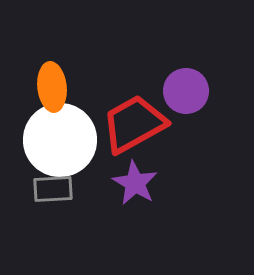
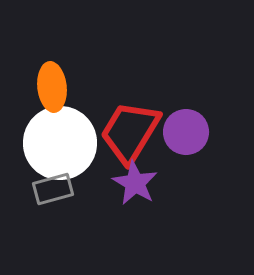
purple circle: moved 41 px down
red trapezoid: moved 4 px left, 8 px down; rotated 30 degrees counterclockwise
white circle: moved 3 px down
gray rectangle: rotated 12 degrees counterclockwise
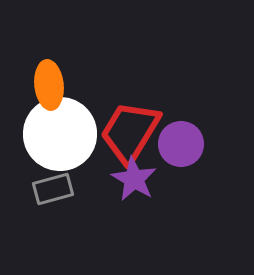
orange ellipse: moved 3 px left, 2 px up
purple circle: moved 5 px left, 12 px down
white circle: moved 9 px up
purple star: moved 1 px left, 4 px up
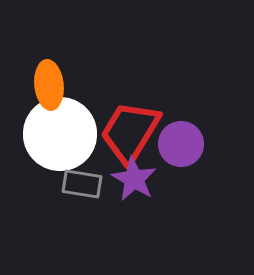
gray rectangle: moved 29 px right, 5 px up; rotated 24 degrees clockwise
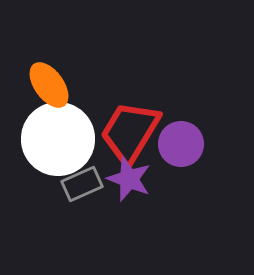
orange ellipse: rotated 30 degrees counterclockwise
white circle: moved 2 px left, 5 px down
purple star: moved 5 px left; rotated 9 degrees counterclockwise
gray rectangle: rotated 33 degrees counterclockwise
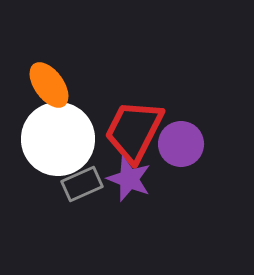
red trapezoid: moved 4 px right, 1 px up; rotated 4 degrees counterclockwise
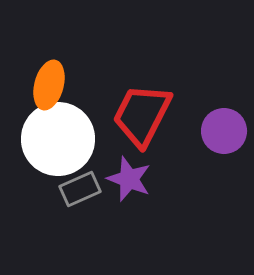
orange ellipse: rotated 51 degrees clockwise
red trapezoid: moved 8 px right, 16 px up
purple circle: moved 43 px right, 13 px up
gray rectangle: moved 2 px left, 5 px down
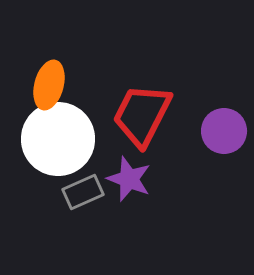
gray rectangle: moved 3 px right, 3 px down
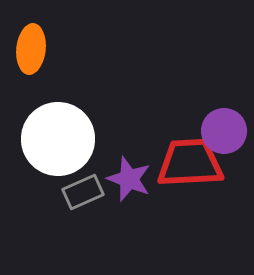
orange ellipse: moved 18 px left, 36 px up; rotated 9 degrees counterclockwise
red trapezoid: moved 48 px right, 48 px down; rotated 60 degrees clockwise
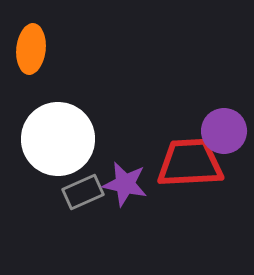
purple star: moved 4 px left, 5 px down; rotated 9 degrees counterclockwise
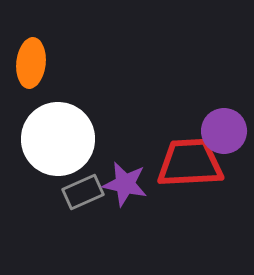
orange ellipse: moved 14 px down
